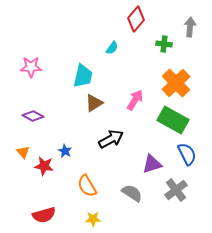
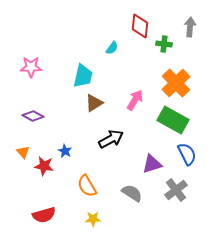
red diamond: moved 4 px right, 7 px down; rotated 35 degrees counterclockwise
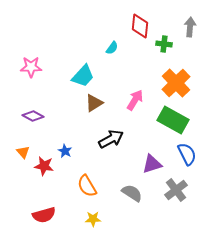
cyan trapezoid: rotated 30 degrees clockwise
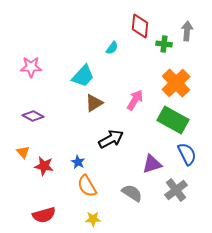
gray arrow: moved 3 px left, 4 px down
blue star: moved 13 px right, 11 px down
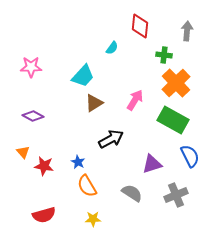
green cross: moved 11 px down
blue semicircle: moved 3 px right, 2 px down
gray cross: moved 5 px down; rotated 15 degrees clockwise
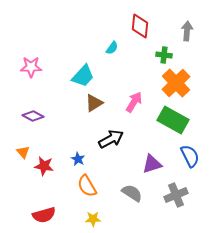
pink arrow: moved 1 px left, 2 px down
blue star: moved 3 px up
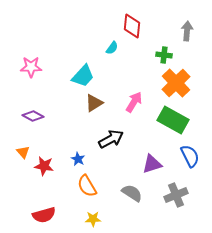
red diamond: moved 8 px left
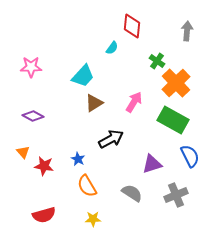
green cross: moved 7 px left, 6 px down; rotated 28 degrees clockwise
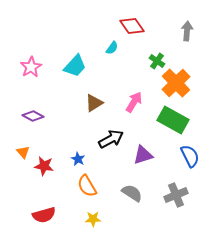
red diamond: rotated 40 degrees counterclockwise
pink star: rotated 30 degrees counterclockwise
cyan trapezoid: moved 8 px left, 10 px up
purple triangle: moved 9 px left, 9 px up
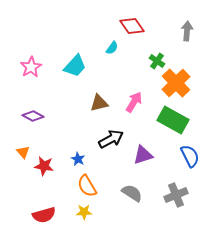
brown triangle: moved 5 px right; rotated 18 degrees clockwise
yellow star: moved 9 px left, 7 px up
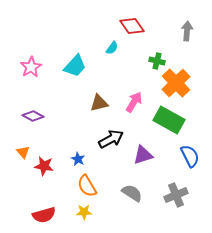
green cross: rotated 21 degrees counterclockwise
green rectangle: moved 4 px left
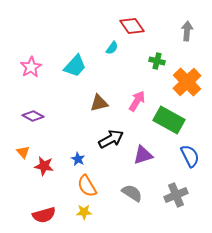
orange cross: moved 11 px right, 1 px up
pink arrow: moved 3 px right, 1 px up
